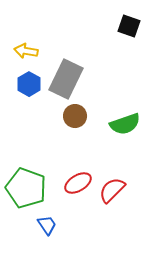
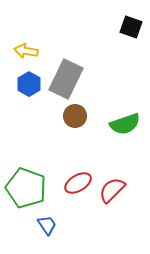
black square: moved 2 px right, 1 px down
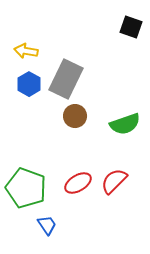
red semicircle: moved 2 px right, 9 px up
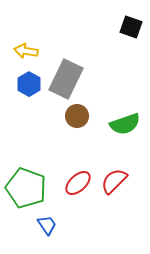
brown circle: moved 2 px right
red ellipse: rotated 12 degrees counterclockwise
